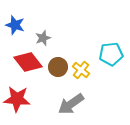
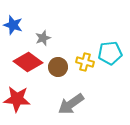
blue star: moved 2 px left
cyan pentagon: moved 1 px left, 1 px up
red diamond: rotated 16 degrees counterclockwise
yellow cross: moved 4 px right, 8 px up; rotated 24 degrees counterclockwise
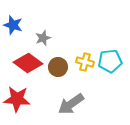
cyan pentagon: moved 8 px down
red diamond: moved 1 px down
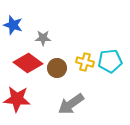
gray star: rotated 21 degrees clockwise
brown circle: moved 1 px left, 1 px down
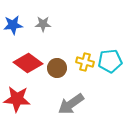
blue star: rotated 24 degrees counterclockwise
gray star: moved 14 px up
